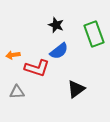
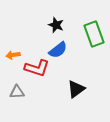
blue semicircle: moved 1 px left, 1 px up
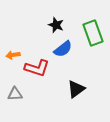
green rectangle: moved 1 px left, 1 px up
blue semicircle: moved 5 px right, 1 px up
gray triangle: moved 2 px left, 2 px down
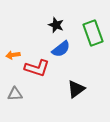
blue semicircle: moved 2 px left
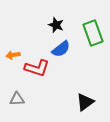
black triangle: moved 9 px right, 13 px down
gray triangle: moved 2 px right, 5 px down
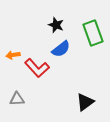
red L-shape: rotated 30 degrees clockwise
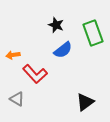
blue semicircle: moved 2 px right, 1 px down
red L-shape: moved 2 px left, 6 px down
gray triangle: rotated 35 degrees clockwise
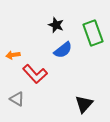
black triangle: moved 1 px left, 2 px down; rotated 12 degrees counterclockwise
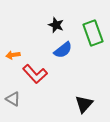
gray triangle: moved 4 px left
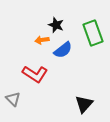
orange arrow: moved 29 px right, 15 px up
red L-shape: rotated 15 degrees counterclockwise
gray triangle: rotated 14 degrees clockwise
